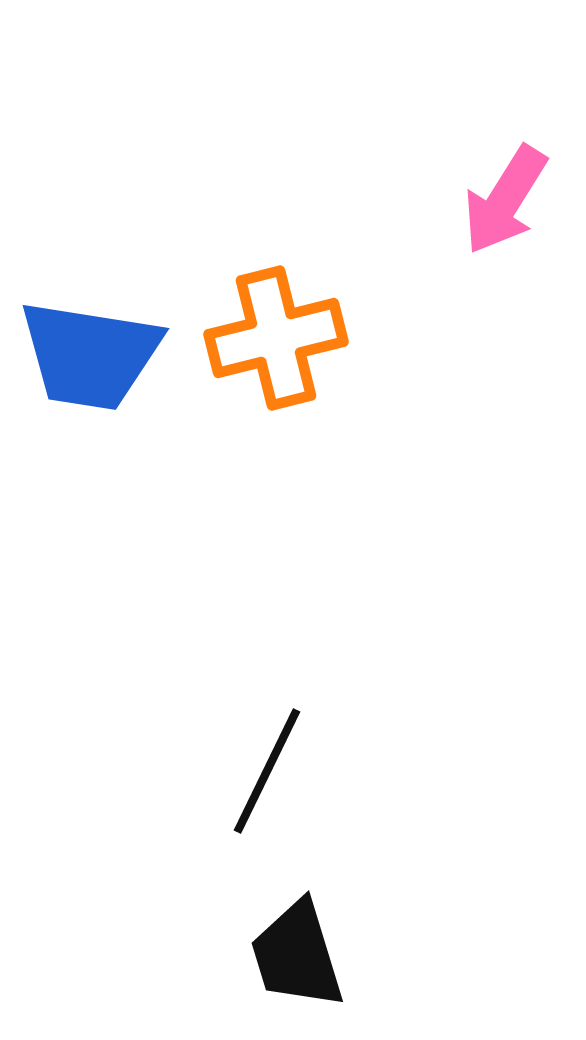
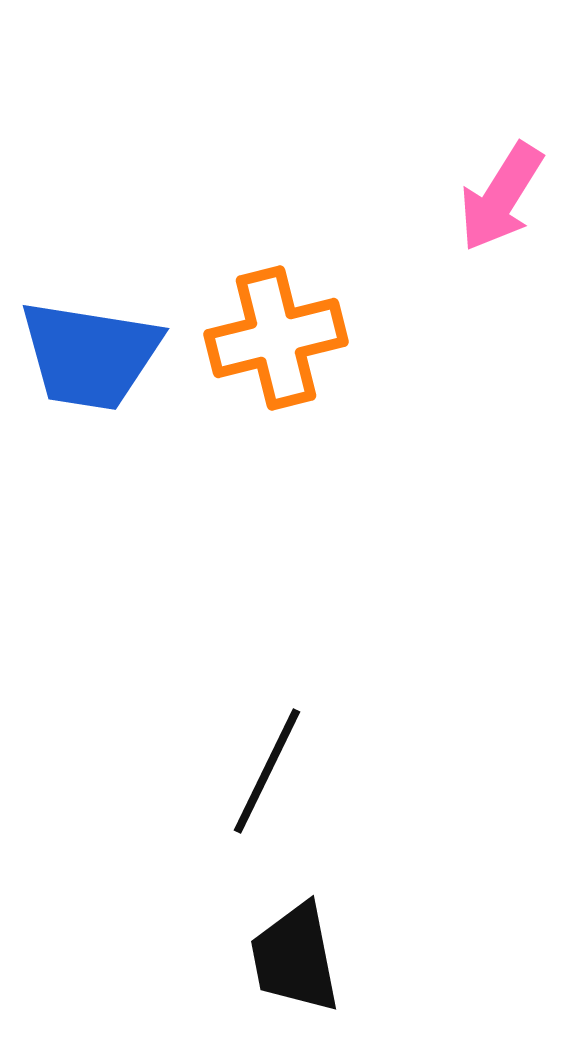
pink arrow: moved 4 px left, 3 px up
black trapezoid: moved 2 px left, 3 px down; rotated 6 degrees clockwise
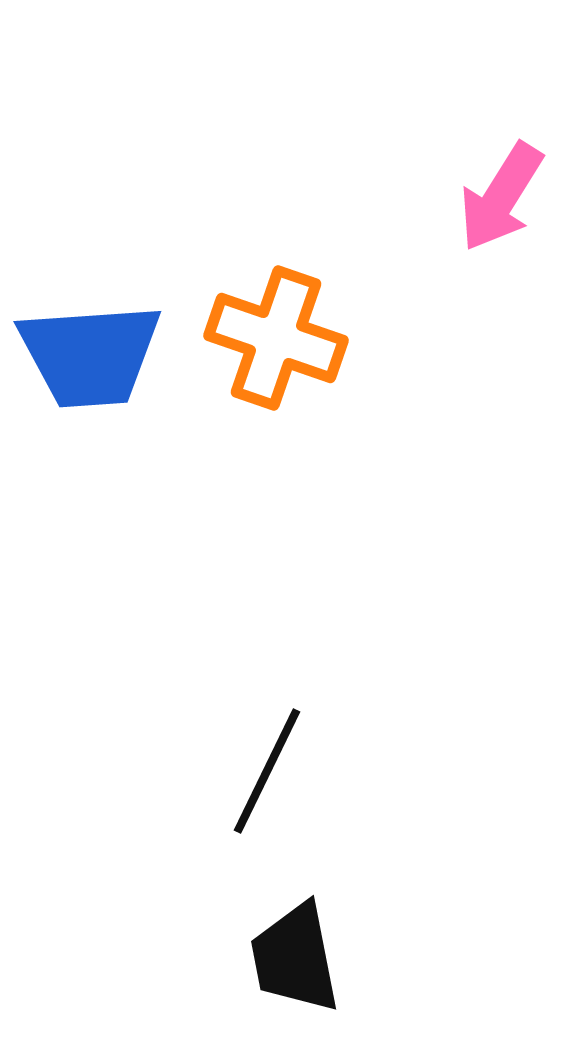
orange cross: rotated 33 degrees clockwise
blue trapezoid: rotated 13 degrees counterclockwise
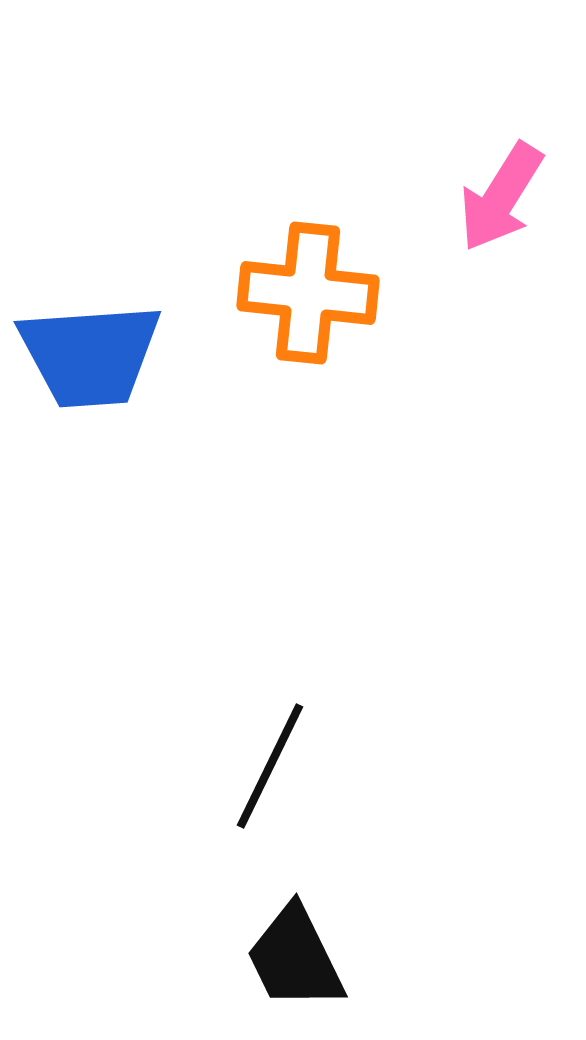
orange cross: moved 32 px right, 45 px up; rotated 13 degrees counterclockwise
black line: moved 3 px right, 5 px up
black trapezoid: rotated 15 degrees counterclockwise
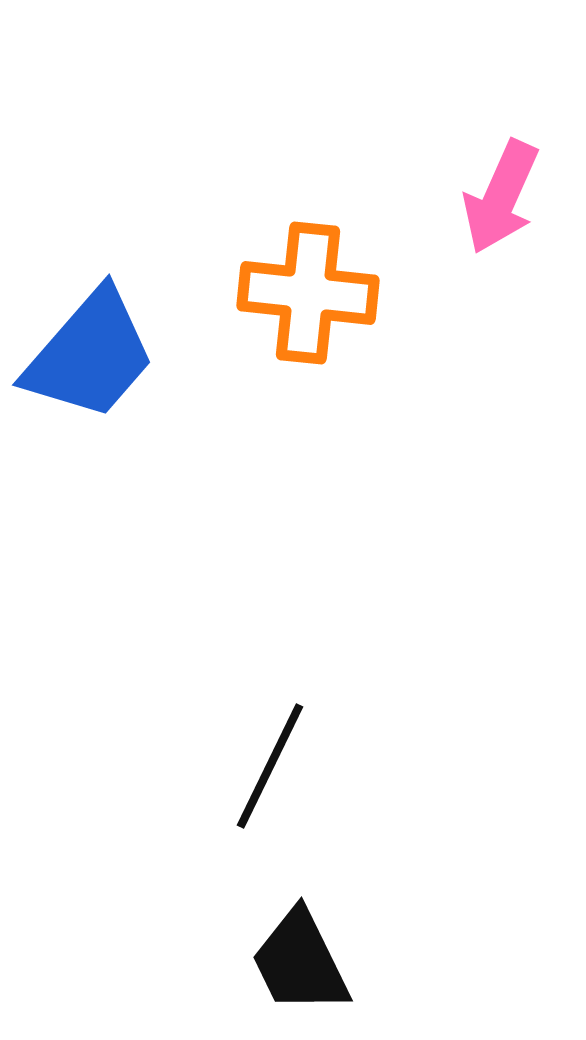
pink arrow: rotated 8 degrees counterclockwise
blue trapezoid: rotated 45 degrees counterclockwise
black trapezoid: moved 5 px right, 4 px down
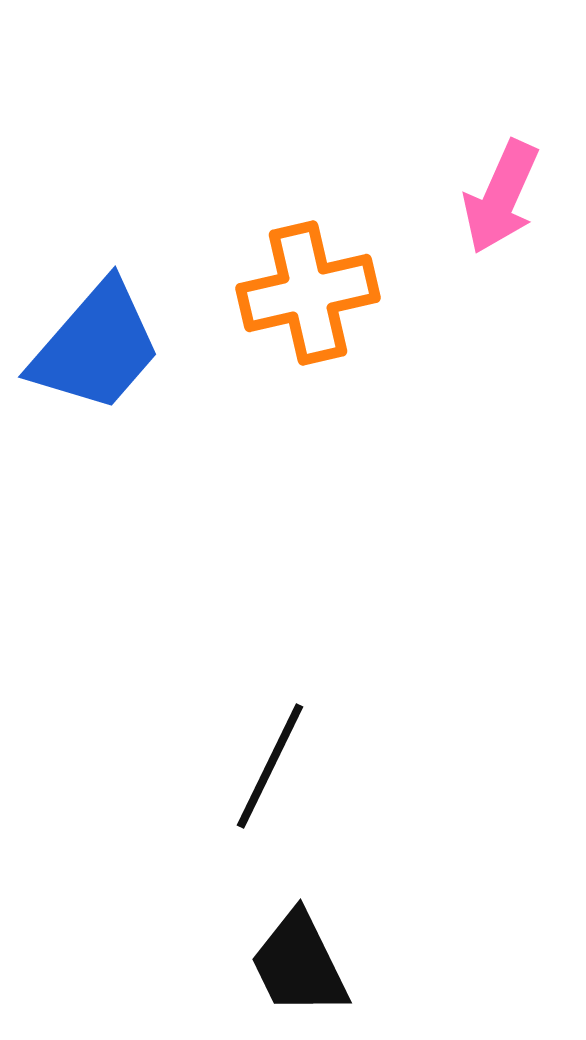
orange cross: rotated 19 degrees counterclockwise
blue trapezoid: moved 6 px right, 8 px up
black trapezoid: moved 1 px left, 2 px down
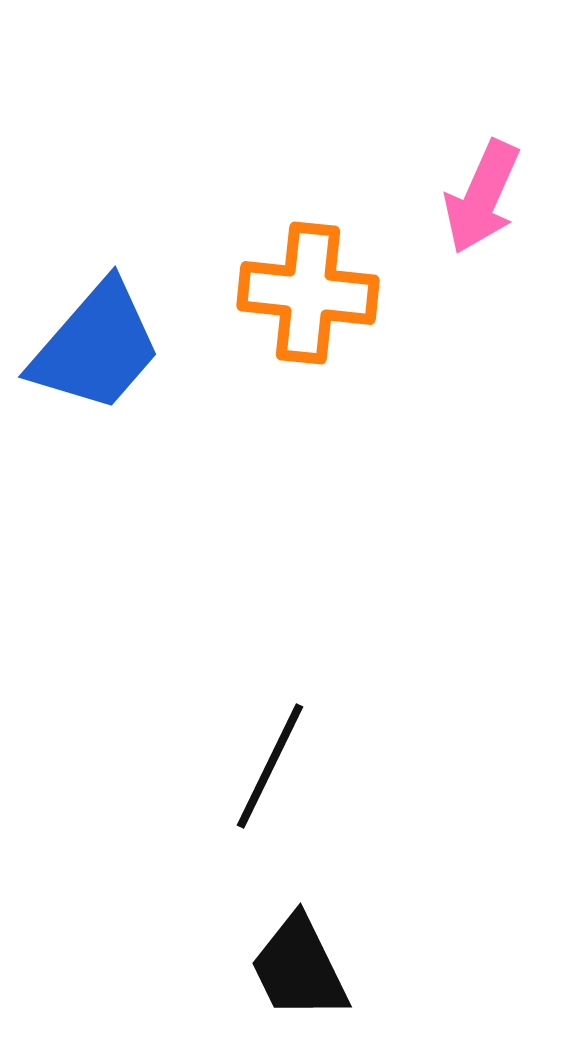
pink arrow: moved 19 px left
orange cross: rotated 19 degrees clockwise
black trapezoid: moved 4 px down
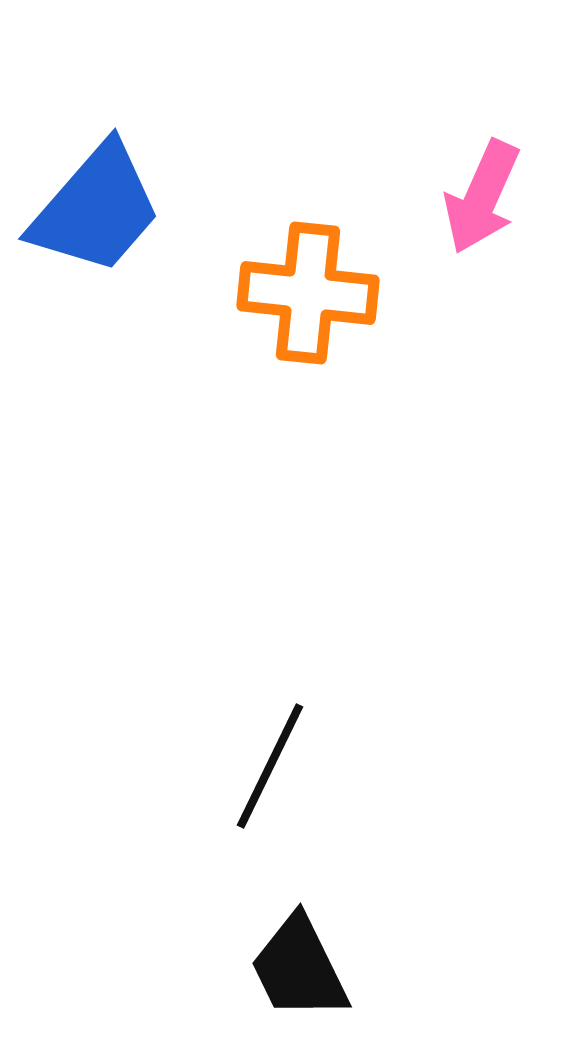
blue trapezoid: moved 138 px up
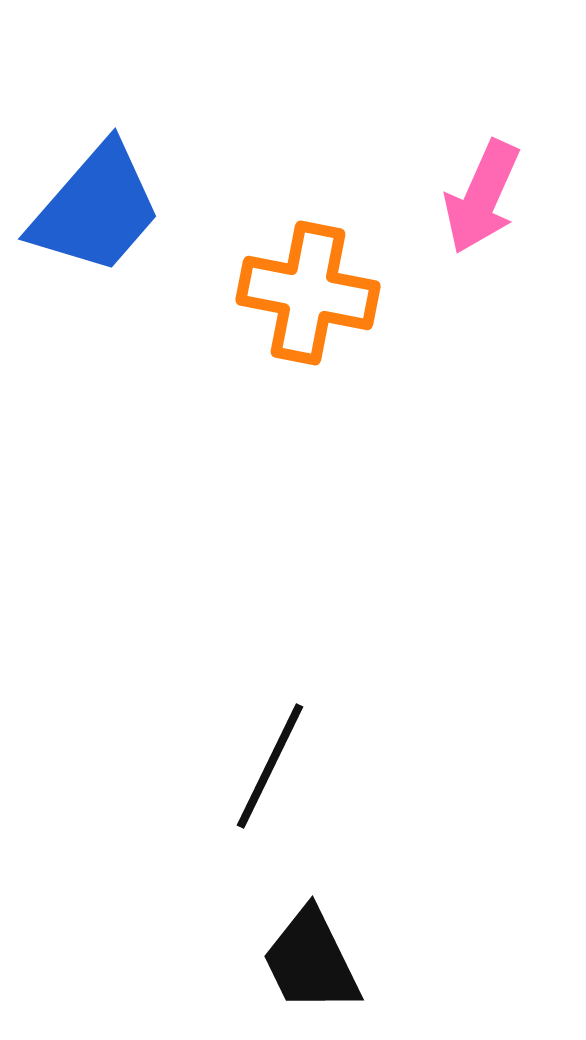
orange cross: rotated 5 degrees clockwise
black trapezoid: moved 12 px right, 7 px up
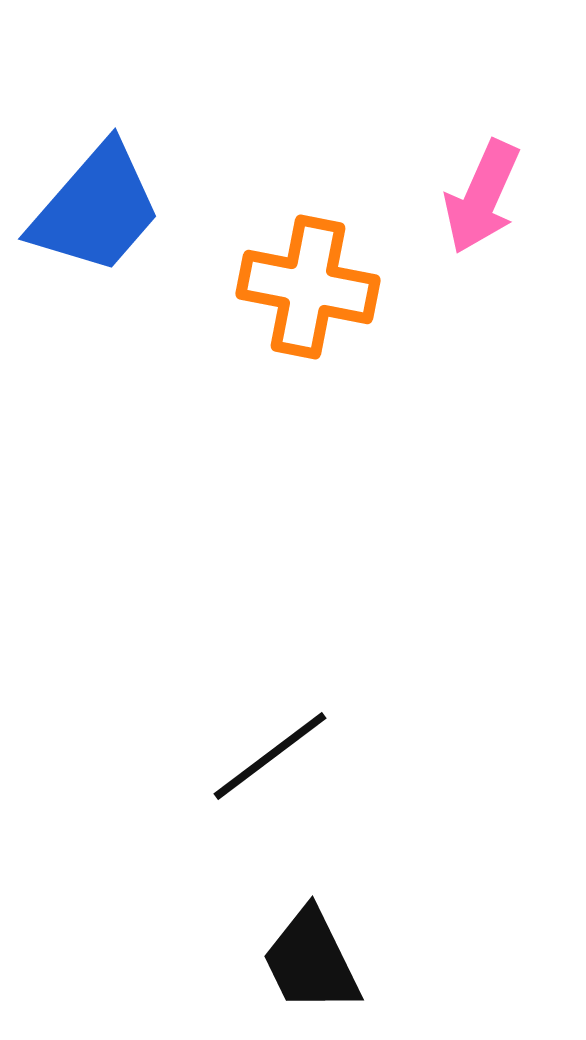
orange cross: moved 6 px up
black line: moved 10 px up; rotated 27 degrees clockwise
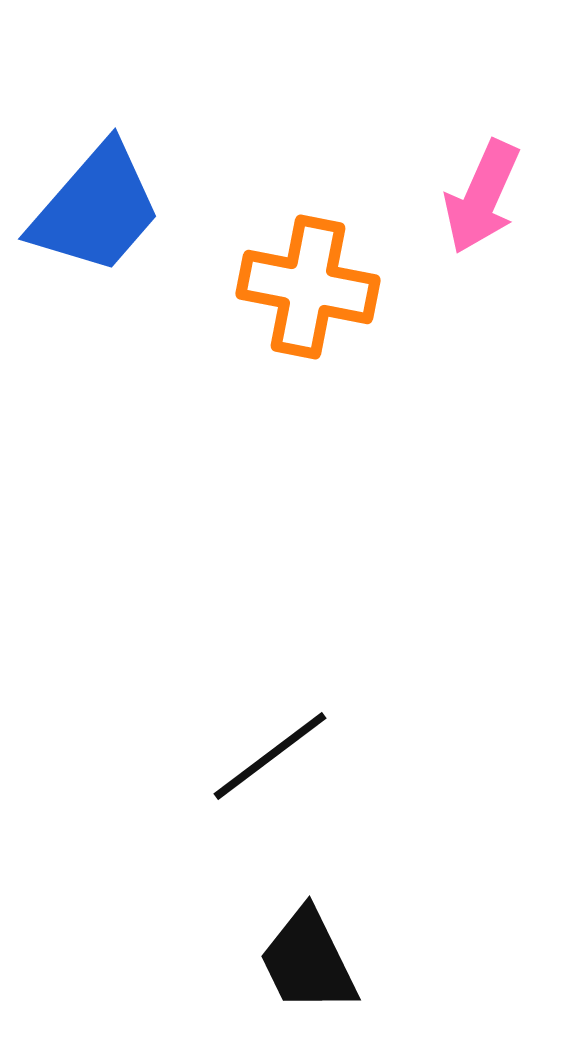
black trapezoid: moved 3 px left
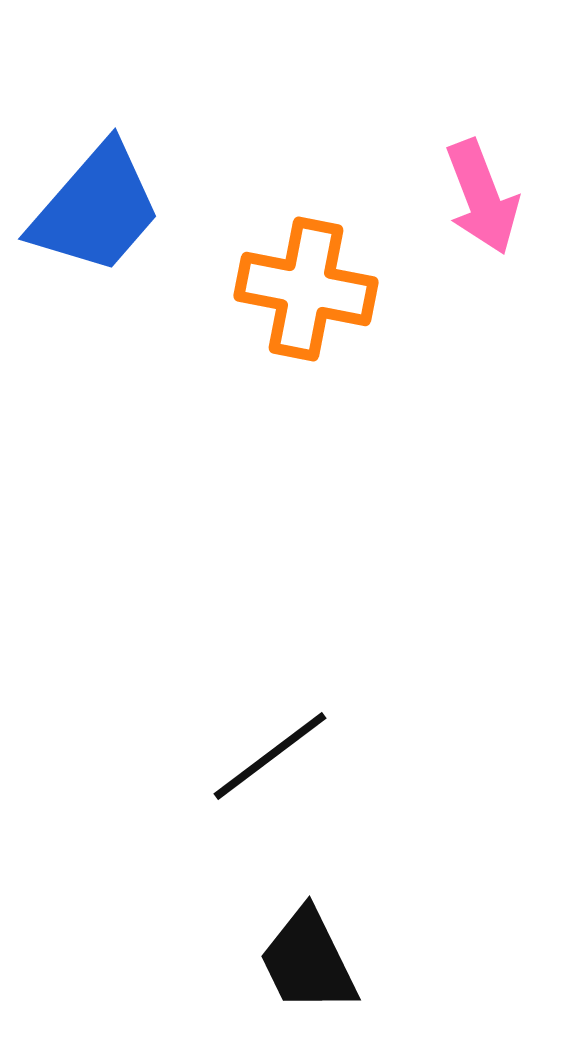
pink arrow: rotated 45 degrees counterclockwise
orange cross: moved 2 px left, 2 px down
